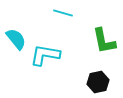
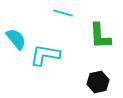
green L-shape: moved 4 px left, 5 px up; rotated 8 degrees clockwise
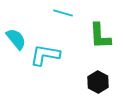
black hexagon: rotated 20 degrees counterclockwise
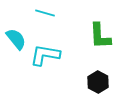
cyan line: moved 18 px left
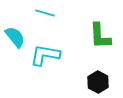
cyan semicircle: moved 1 px left, 2 px up
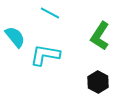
cyan line: moved 5 px right; rotated 12 degrees clockwise
green L-shape: rotated 36 degrees clockwise
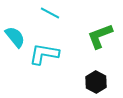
green L-shape: rotated 36 degrees clockwise
cyan L-shape: moved 1 px left, 1 px up
black hexagon: moved 2 px left
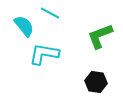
cyan semicircle: moved 9 px right, 11 px up
black hexagon: rotated 20 degrees counterclockwise
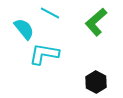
cyan semicircle: moved 3 px down
green L-shape: moved 4 px left, 14 px up; rotated 20 degrees counterclockwise
black hexagon: rotated 20 degrees clockwise
